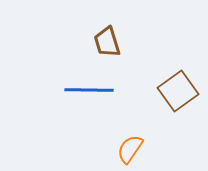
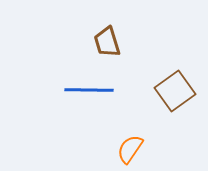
brown square: moved 3 px left
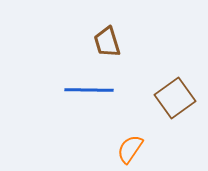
brown square: moved 7 px down
